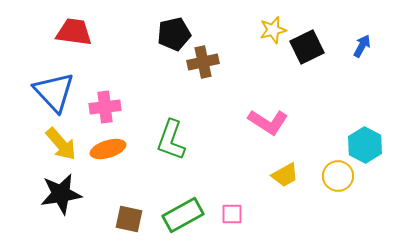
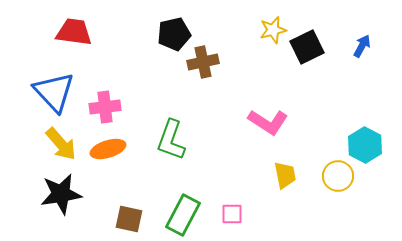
yellow trapezoid: rotated 72 degrees counterclockwise
green rectangle: rotated 33 degrees counterclockwise
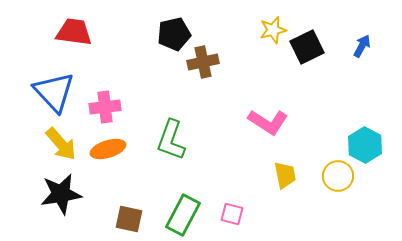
pink square: rotated 15 degrees clockwise
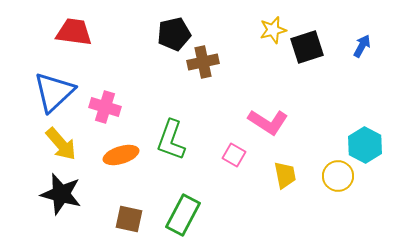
black square: rotated 8 degrees clockwise
blue triangle: rotated 30 degrees clockwise
pink cross: rotated 24 degrees clockwise
orange ellipse: moved 13 px right, 6 px down
black star: rotated 24 degrees clockwise
pink square: moved 2 px right, 59 px up; rotated 15 degrees clockwise
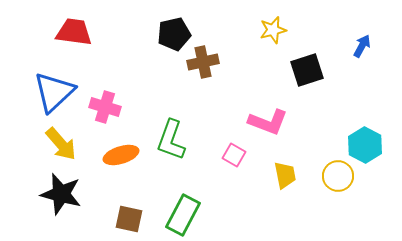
black square: moved 23 px down
pink L-shape: rotated 12 degrees counterclockwise
